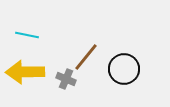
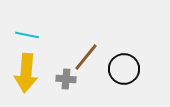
yellow arrow: moved 1 px right, 1 px down; rotated 84 degrees counterclockwise
gray cross: rotated 18 degrees counterclockwise
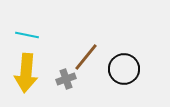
gray cross: rotated 24 degrees counterclockwise
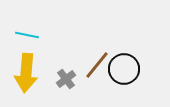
brown line: moved 11 px right, 8 px down
gray cross: rotated 18 degrees counterclockwise
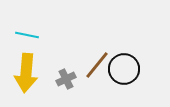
gray cross: rotated 12 degrees clockwise
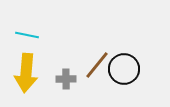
gray cross: rotated 24 degrees clockwise
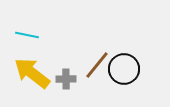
yellow arrow: moved 6 px right; rotated 123 degrees clockwise
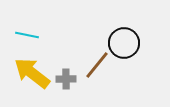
black circle: moved 26 px up
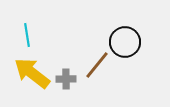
cyan line: rotated 70 degrees clockwise
black circle: moved 1 px right, 1 px up
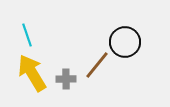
cyan line: rotated 10 degrees counterclockwise
yellow arrow: rotated 21 degrees clockwise
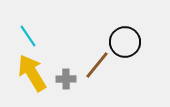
cyan line: moved 1 px right, 1 px down; rotated 15 degrees counterclockwise
